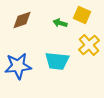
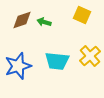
green arrow: moved 16 px left, 1 px up
yellow cross: moved 1 px right, 11 px down
blue star: rotated 12 degrees counterclockwise
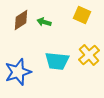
brown diamond: moved 1 px left; rotated 15 degrees counterclockwise
yellow cross: moved 1 px left, 1 px up
blue star: moved 6 px down
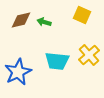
brown diamond: rotated 20 degrees clockwise
blue star: rotated 8 degrees counterclockwise
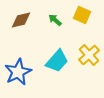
green arrow: moved 11 px right, 2 px up; rotated 24 degrees clockwise
cyan trapezoid: rotated 55 degrees counterclockwise
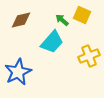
green arrow: moved 7 px right
yellow cross: moved 1 px down; rotated 20 degrees clockwise
cyan trapezoid: moved 5 px left, 19 px up
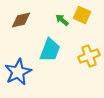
cyan trapezoid: moved 2 px left, 8 px down; rotated 20 degrees counterclockwise
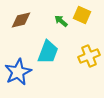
green arrow: moved 1 px left, 1 px down
cyan trapezoid: moved 2 px left, 2 px down
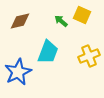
brown diamond: moved 1 px left, 1 px down
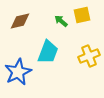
yellow square: rotated 36 degrees counterclockwise
